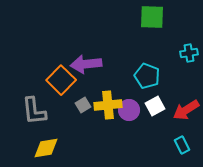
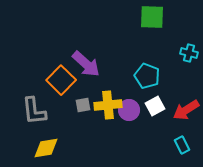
cyan cross: rotated 24 degrees clockwise
purple arrow: rotated 132 degrees counterclockwise
gray square: rotated 21 degrees clockwise
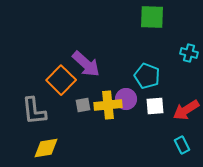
white square: rotated 24 degrees clockwise
purple circle: moved 3 px left, 11 px up
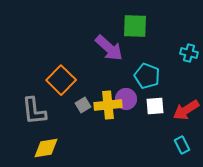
green square: moved 17 px left, 9 px down
purple arrow: moved 23 px right, 16 px up
gray square: rotated 21 degrees counterclockwise
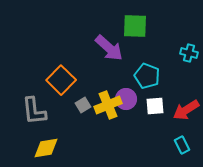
yellow cross: rotated 16 degrees counterclockwise
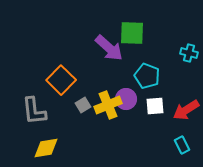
green square: moved 3 px left, 7 px down
